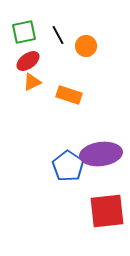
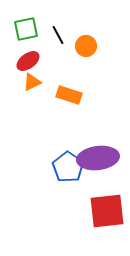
green square: moved 2 px right, 3 px up
purple ellipse: moved 3 px left, 4 px down
blue pentagon: moved 1 px down
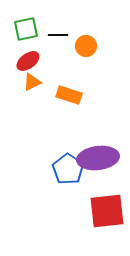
black line: rotated 60 degrees counterclockwise
blue pentagon: moved 2 px down
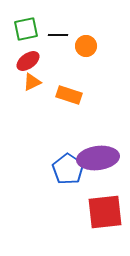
red square: moved 2 px left, 1 px down
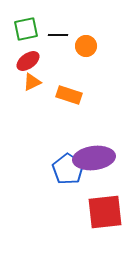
purple ellipse: moved 4 px left
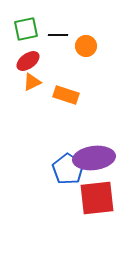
orange rectangle: moved 3 px left
red square: moved 8 px left, 14 px up
